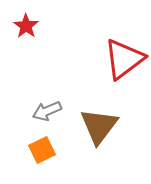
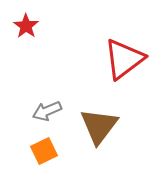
orange square: moved 2 px right, 1 px down
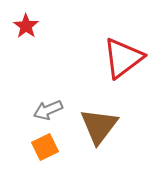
red triangle: moved 1 px left, 1 px up
gray arrow: moved 1 px right, 1 px up
orange square: moved 1 px right, 4 px up
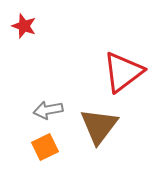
red star: moved 2 px left; rotated 15 degrees counterclockwise
red triangle: moved 14 px down
gray arrow: rotated 12 degrees clockwise
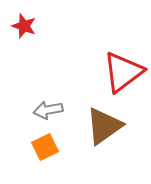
brown triangle: moved 5 px right; rotated 18 degrees clockwise
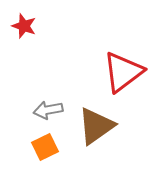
brown triangle: moved 8 px left
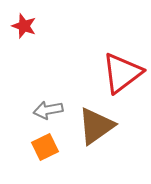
red triangle: moved 1 px left, 1 px down
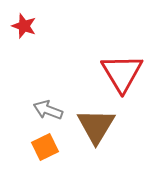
red triangle: rotated 24 degrees counterclockwise
gray arrow: rotated 32 degrees clockwise
brown triangle: rotated 24 degrees counterclockwise
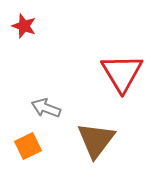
gray arrow: moved 2 px left, 2 px up
brown triangle: moved 14 px down; rotated 6 degrees clockwise
orange square: moved 17 px left, 1 px up
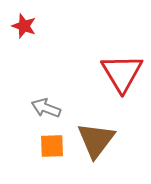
orange square: moved 24 px right; rotated 24 degrees clockwise
